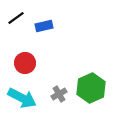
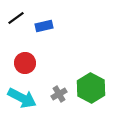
green hexagon: rotated 8 degrees counterclockwise
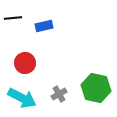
black line: moved 3 px left; rotated 30 degrees clockwise
green hexagon: moved 5 px right; rotated 16 degrees counterclockwise
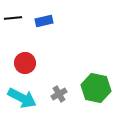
blue rectangle: moved 5 px up
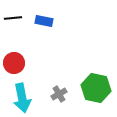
blue rectangle: rotated 24 degrees clockwise
red circle: moved 11 px left
cyan arrow: rotated 52 degrees clockwise
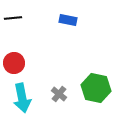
blue rectangle: moved 24 px right, 1 px up
gray cross: rotated 21 degrees counterclockwise
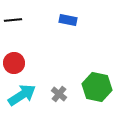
black line: moved 2 px down
green hexagon: moved 1 px right, 1 px up
cyan arrow: moved 3 px up; rotated 112 degrees counterclockwise
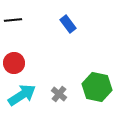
blue rectangle: moved 4 px down; rotated 42 degrees clockwise
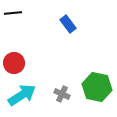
black line: moved 7 px up
gray cross: moved 3 px right; rotated 14 degrees counterclockwise
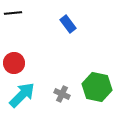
cyan arrow: rotated 12 degrees counterclockwise
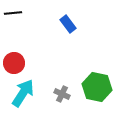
cyan arrow: moved 1 px right, 2 px up; rotated 12 degrees counterclockwise
